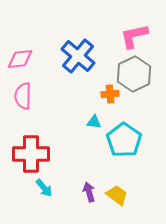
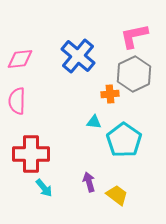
pink semicircle: moved 6 px left, 5 px down
purple arrow: moved 10 px up
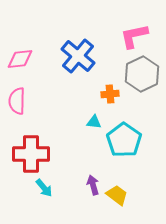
gray hexagon: moved 8 px right
purple arrow: moved 4 px right, 3 px down
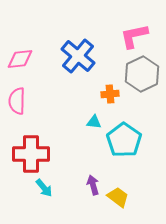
yellow trapezoid: moved 1 px right, 2 px down
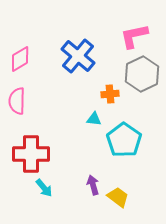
pink diamond: rotated 24 degrees counterclockwise
cyan triangle: moved 3 px up
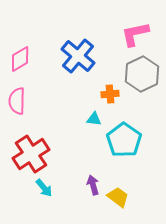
pink L-shape: moved 1 px right, 2 px up
red cross: rotated 33 degrees counterclockwise
